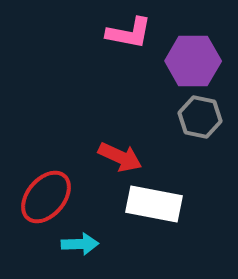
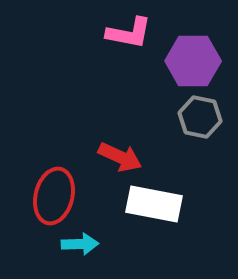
red ellipse: moved 8 px right, 1 px up; rotated 26 degrees counterclockwise
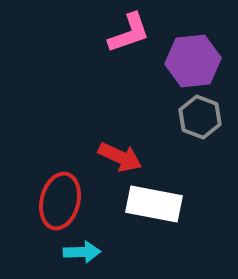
pink L-shape: rotated 30 degrees counterclockwise
purple hexagon: rotated 6 degrees counterclockwise
gray hexagon: rotated 9 degrees clockwise
red ellipse: moved 6 px right, 5 px down
cyan arrow: moved 2 px right, 8 px down
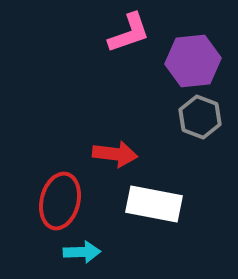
red arrow: moved 5 px left, 3 px up; rotated 18 degrees counterclockwise
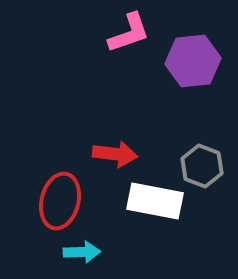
gray hexagon: moved 2 px right, 49 px down
white rectangle: moved 1 px right, 3 px up
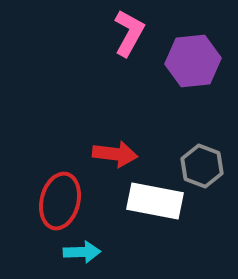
pink L-shape: rotated 42 degrees counterclockwise
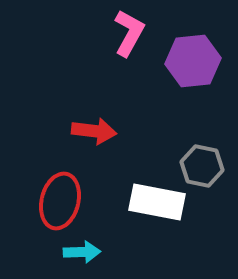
red arrow: moved 21 px left, 23 px up
gray hexagon: rotated 9 degrees counterclockwise
white rectangle: moved 2 px right, 1 px down
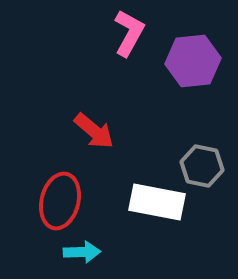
red arrow: rotated 33 degrees clockwise
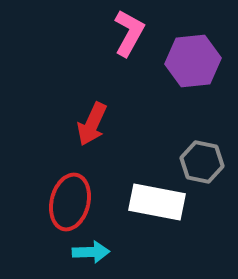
red arrow: moved 2 px left, 7 px up; rotated 75 degrees clockwise
gray hexagon: moved 4 px up
red ellipse: moved 10 px right, 1 px down
cyan arrow: moved 9 px right
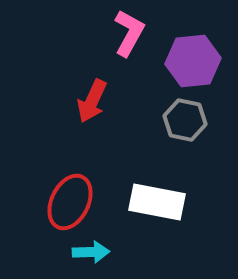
red arrow: moved 23 px up
gray hexagon: moved 17 px left, 42 px up
red ellipse: rotated 12 degrees clockwise
